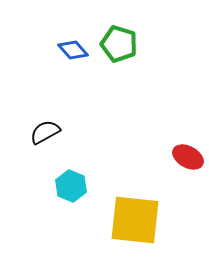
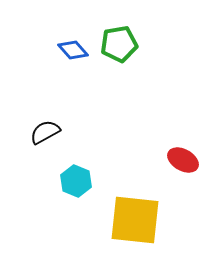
green pentagon: rotated 27 degrees counterclockwise
red ellipse: moved 5 px left, 3 px down
cyan hexagon: moved 5 px right, 5 px up
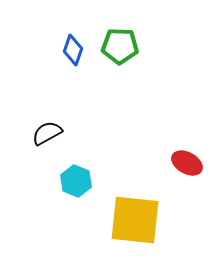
green pentagon: moved 1 px right, 2 px down; rotated 12 degrees clockwise
blue diamond: rotated 60 degrees clockwise
black semicircle: moved 2 px right, 1 px down
red ellipse: moved 4 px right, 3 px down
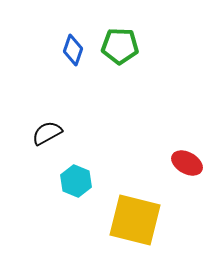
yellow square: rotated 8 degrees clockwise
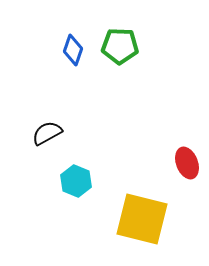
red ellipse: rotated 40 degrees clockwise
yellow square: moved 7 px right, 1 px up
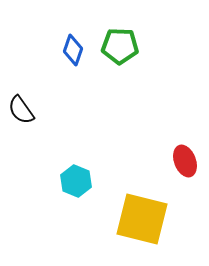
black semicircle: moved 26 px left, 23 px up; rotated 96 degrees counterclockwise
red ellipse: moved 2 px left, 2 px up
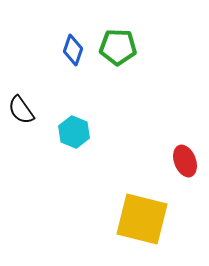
green pentagon: moved 2 px left, 1 px down
cyan hexagon: moved 2 px left, 49 px up
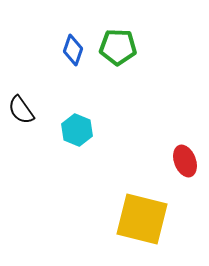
cyan hexagon: moved 3 px right, 2 px up
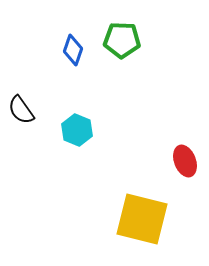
green pentagon: moved 4 px right, 7 px up
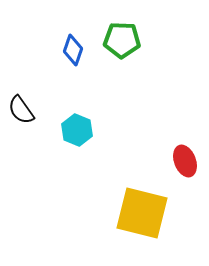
yellow square: moved 6 px up
